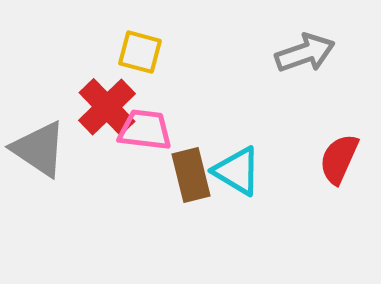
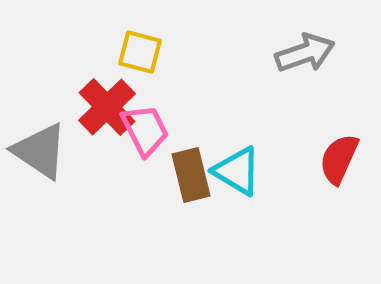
pink trapezoid: rotated 56 degrees clockwise
gray triangle: moved 1 px right, 2 px down
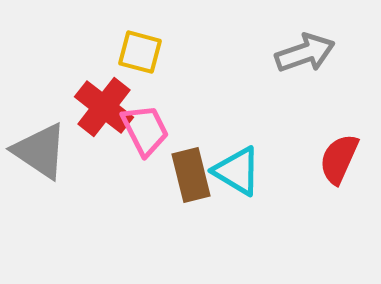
red cross: moved 3 px left; rotated 8 degrees counterclockwise
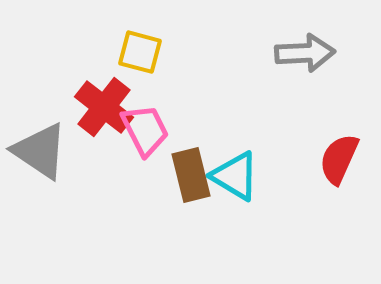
gray arrow: rotated 16 degrees clockwise
cyan triangle: moved 2 px left, 5 px down
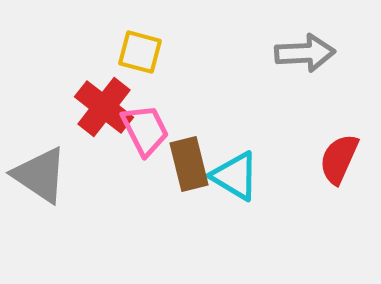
gray triangle: moved 24 px down
brown rectangle: moved 2 px left, 11 px up
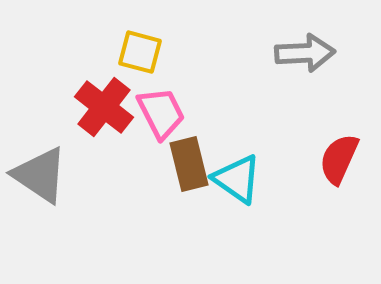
pink trapezoid: moved 16 px right, 17 px up
cyan triangle: moved 2 px right, 3 px down; rotated 4 degrees clockwise
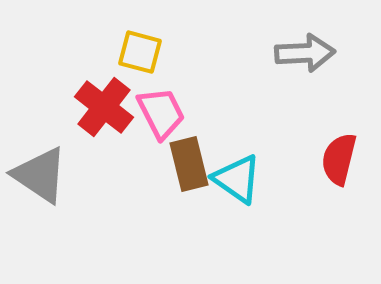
red semicircle: rotated 10 degrees counterclockwise
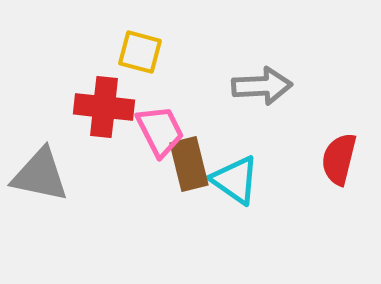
gray arrow: moved 43 px left, 33 px down
red cross: rotated 32 degrees counterclockwise
pink trapezoid: moved 1 px left, 18 px down
gray triangle: rotated 22 degrees counterclockwise
cyan triangle: moved 2 px left, 1 px down
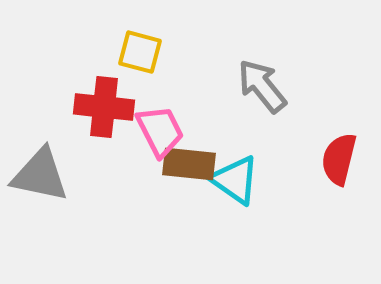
gray arrow: rotated 126 degrees counterclockwise
brown rectangle: rotated 70 degrees counterclockwise
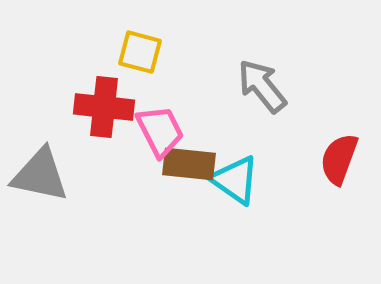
red semicircle: rotated 6 degrees clockwise
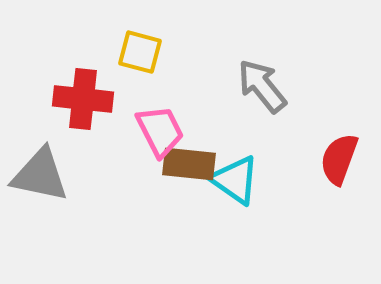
red cross: moved 21 px left, 8 px up
